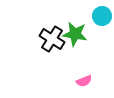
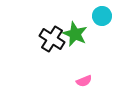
green star: rotated 15 degrees clockwise
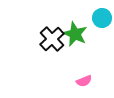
cyan circle: moved 2 px down
black cross: rotated 15 degrees clockwise
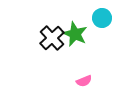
black cross: moved 1 px up
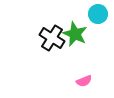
cyan circle: moved 4 px left, 4 px up
black cross: rotated 15 degrees counterclockwise
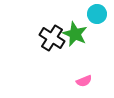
cyan circle: moved 1 px left
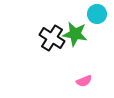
green star: rotated 15 degrees counterclockwise
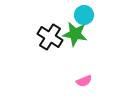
cyan circle: moved 13 px left, 1 px down
black cross: moved 2 px left, 1 px up
